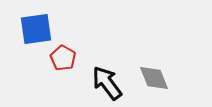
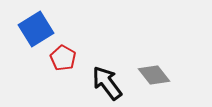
blue square: rotated 24 degrees counterclockwise
gray diamond: moved 3 px up; rotated 16 degrees counterclockwise
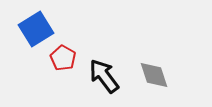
gray diamond: rotated 20 degrees clockwise
black arrow: moved 3 px left, 7 px up
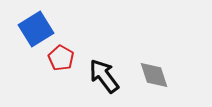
red pentagon: moved 2 px left
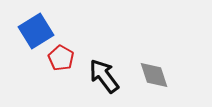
blue square: moved 2 px down
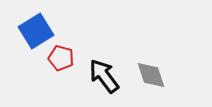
red pentagon: rotated 15 degrees counterclockwise
gray diamond: moved 3 px left
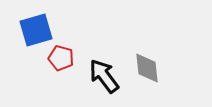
blue square: moved 1 px up; rotated 16 degrees clockwise
gray diamond: moved 4 px left, 7 px up; rotated 12 degrees clockwise
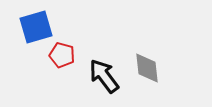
blue square: moved 3 px up
red pentagon: moved 1 px right, 3 px up
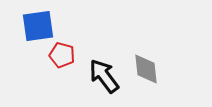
blue square: moved 2 px right, 1 px up; rotated 8 degrees clockwise
gray diamond: moved 1 px left, 1 px down
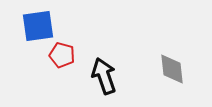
gray diamond: moved 26 px right
black arrow: rotated 18 degrees clockwise
